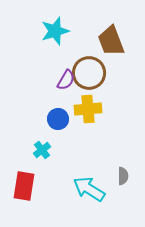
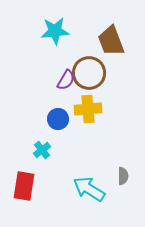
cyan star: rotated 12 degrees clockwise
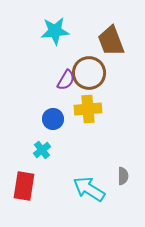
blue circle: moved 5 px left
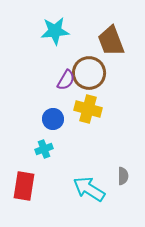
yellow cross: rotated 20 degrees clockwise
cyan cross: moved 2 px right, 1 px up; rotated 18 degrees clockwise
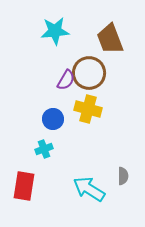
brown trapezoid: moved 1 px left, 2 px up
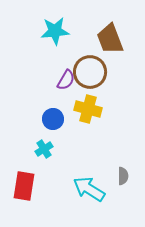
brown circle: moved 1 px right, 1 px up
cyan cross: rotated 12 degrees counterclockwise
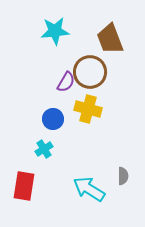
purple semicircle: moved 2 px down
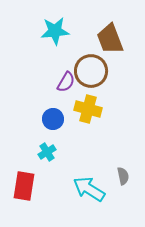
brown circle: moved 1 px right, 1 px up
cyan cross: moved 3 px right, 3 px down
gray semicircle: rotated 12 degrees counterclockwise
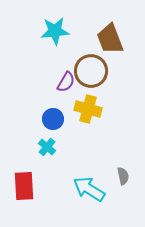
cyan cross: moved 5 px up; rotated 18 degrees counterclockwise
red rectangle: rotated 12 degrees counterclockwise
